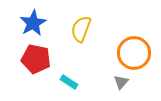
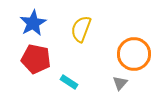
orange circle: moved 1 px down
gray triangle: moved 1 px left, 1 px down
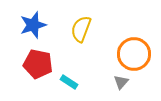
blue star: moved 2 px down; rotated 12 degrees clockwise
red pentagon: moved 2 px right, 5 px down
gray triangle: moved 1 px right, 1 px up
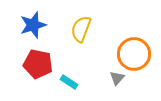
gray triangle: moved 4 px left, 4 px up
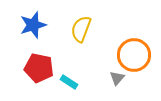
orange circle: moved 1 px down
red pentagon: moved 1 px right, 4 px down
